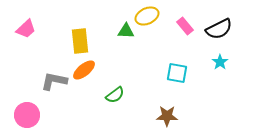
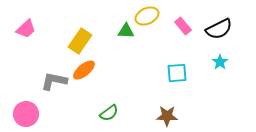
pink rectangle: moved 2 px left
yellow rectangle: rotated 40 degrees clockwise
cyan square: rotated 15 degrees counterclockwise
green semicircle: moved 6 px left, 18 px down
pink circle: moved 1 px left, 1 px up
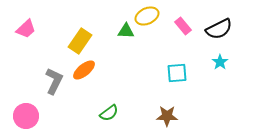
gray L-shape: rotated 104 degrees clockwise
pink circle: moved 2 px down
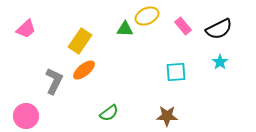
green triangle: moved 1 px left, 2 px up
cyan square: moved 1 px left, 1 px up
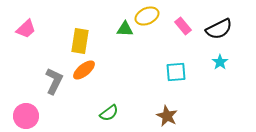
yellow rectangle: rotated 25 degrees counterclockwise
brown star: rotated 25 degrees clockwise
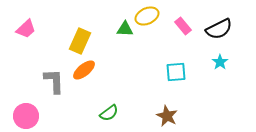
yellow rectangle: rotated 15 degrees clockwise
gray L-shape: rotated 28 degrees counterclockwise
